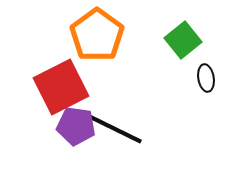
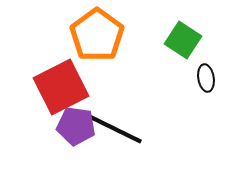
green square: rotated 18 degrees counterclockwise
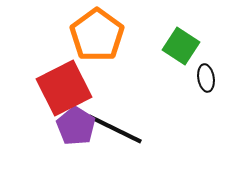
green square: moved 2 px left, 6 px down
red square: moved 3 px right, 1 px down
purple pentagon: rotated 24 degrees clockwise
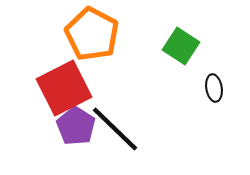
orange pentagon: moved 5 px left, 1 px up; rotated 8 degrees counterclockwise
black ellipse: moved 8 px right, 10 px down
black line: rotated 18 degrees clockwise
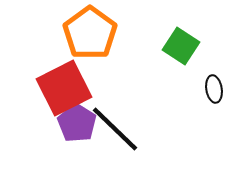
orange pentagon: moved 2 px left, 1 px up; rotated 8 degrees clockwise
black ellipse: moved 1 px down
purple pentagon: moved 1 px right, 3 px up
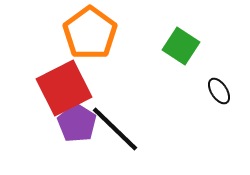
black ellipse: moved 5 px right, 2 px down; rotated 24 degrees counterclockwise
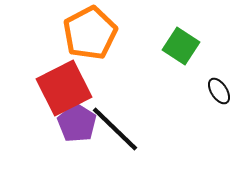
orange pentagon: rotated 8 degrees clockwise
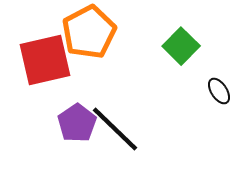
orange pentagon: moved 1 px left, 1 px up
green square: rotated 12 degrees clockwise
red square: moved 19 px left, 28 px up; rotated 14 degrees clockwise
purple pentagon: rotated 6 degrees clockwise
